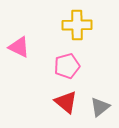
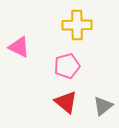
gray triangle: moved 3 px right, 1 px up
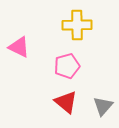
gray triangle: rotated 10 degrees counterclockwise
